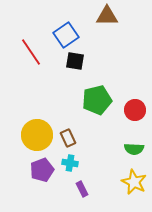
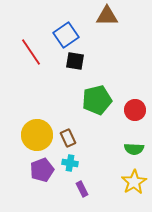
yellow star: rotated 15 degrees clockwise
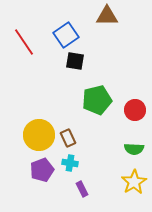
red line: moved 7 px left, 10 px up
yellow circle: moved 2 px right
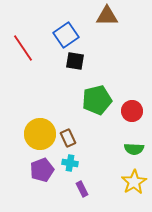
red line: moved 1 px left, 6 px down
red circle: moved 3 px left, 1 px down
yellow circle: moved 1 px right, 1 px up
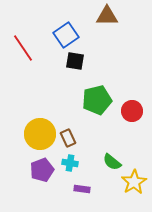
green semicircle: moved 22 px left, 13 px down; rotated 36 degrees clockwise
purple rectangle: rotated 56 degrees counterclockwise
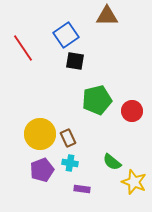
yellow star: rotated 20 degrees counterclockwise
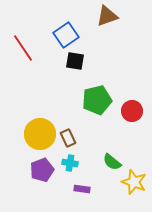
brown triangle: rotated 20 degrees counterclockwise
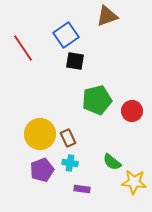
yellow star: rotated 15 degrees counterclockwise
